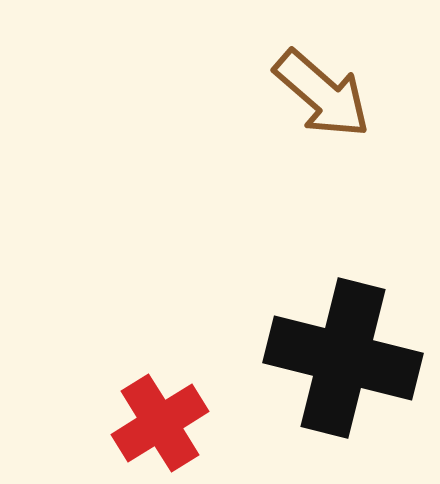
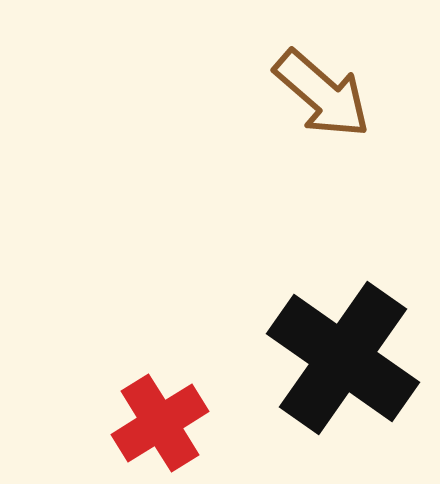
black cross: rotated 21 degrees clockwise
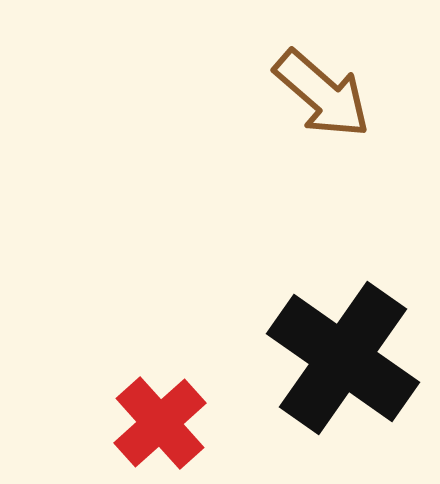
red cross: rotated 10 degrees counterclockwise
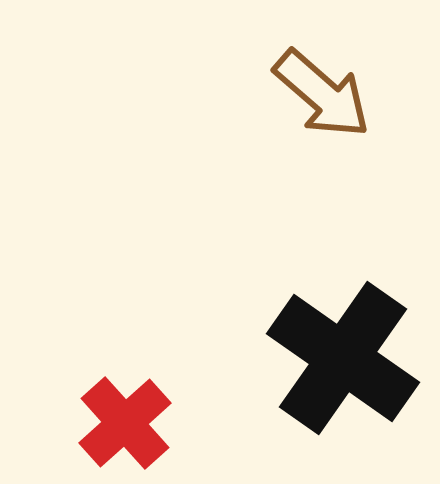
red cross: moved 35 px left
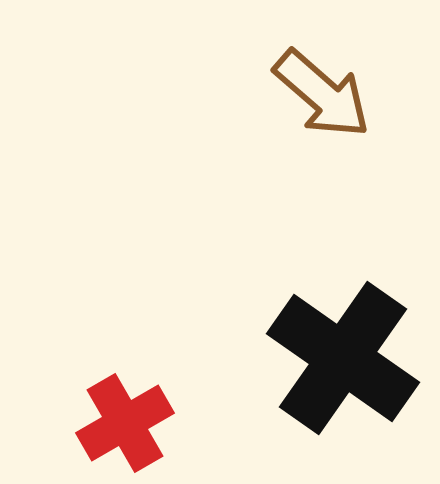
red cross: rotated 12 degrees clockwise
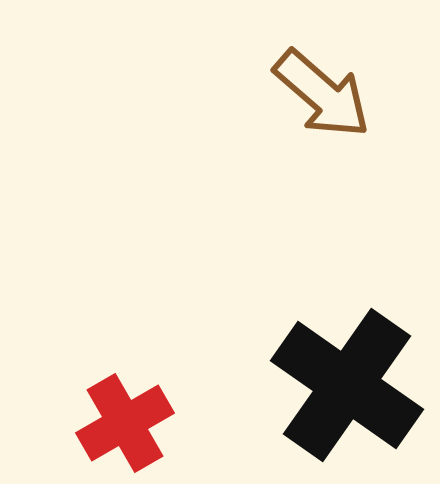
black cross: moved 4 px right, 27 px down
